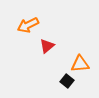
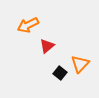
orange triangle: rotated 42 degrees counterclockwise
black square: moved 7 px left, 8 px up
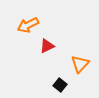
red triangle: rotated 14 degrees clockwise
black square: moved 12 px down
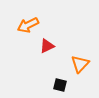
black square: rotated 24 degrees counterclockwise
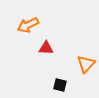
red triangle: moved 1 px left, 2 px down; rotated 28 degrees clockwise
orange triangle: moved 6 px right
